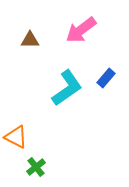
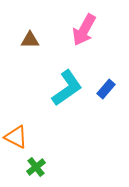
pink arrow: moved 3 px right; rotated 24 degrees counterclockwise
blue rectangle: moved 11 px down
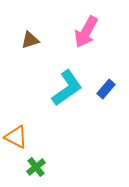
pink arrow: moved 2 px right, 2 px down
brown triangle: rotated 18 degrees counterclockwise
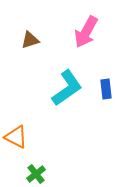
blue rectangle: rotated 48 degrees counterclockwise
green cross: moved 7 px down
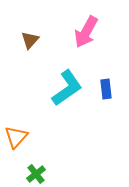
brown triangle: rotated 30 degrees counterclockwise
orange triangle: rotated 45 degrees clockwise
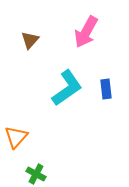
green cross: rotated 24 degrees counterclockwise
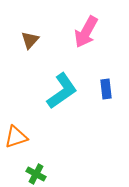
cyan L-shape: moved 5 px left, 3 px down
orange triangle: rotated 30 degrees clockwise
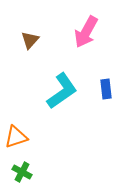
green cross: moved 14 px left, 2 px up
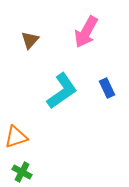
blue rectangle: moved 1 px right, 1 px up; rotated 18 degrees counterclockwise
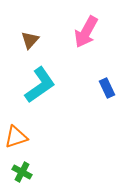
cyan L-shape: moved 22 px left, 6 px up
